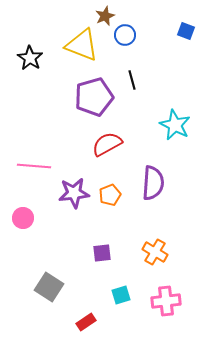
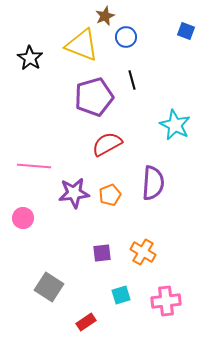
blue circle: moved 1 px right, 2 px down
orange cross: moved 12 px left
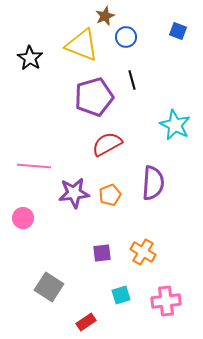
blue square: moved 8 px left
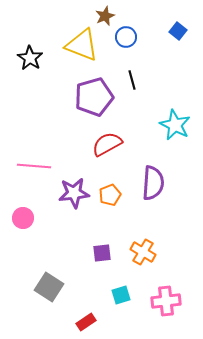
blue square: rotated 18 degrees clockwise
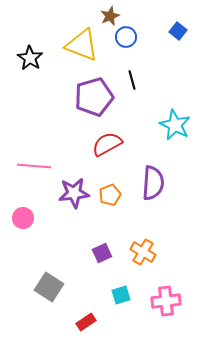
brown star: moved 5 px right
purple square: rotated 18 degrees counterclockwise
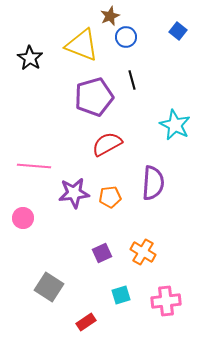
orange pentagon: moved 2 px down; rotated 15 degrees clockwise
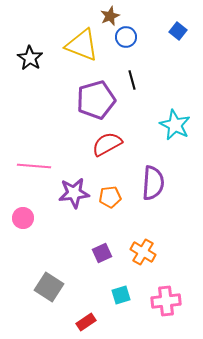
purple pentagon: moved 2 px right, 3 px down
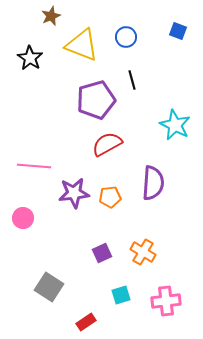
brown star: moved 59 px left
blue square: rotated 18 degrees counterclockwise
